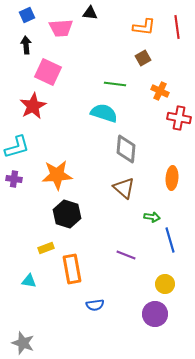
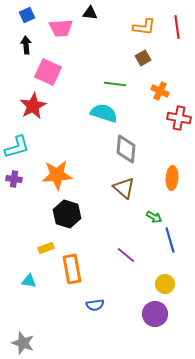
green arrow: moved 2 px right; rotated 21 degrees clockwise
purple line: rotated 18 degrees clockwise
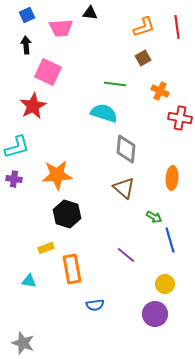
orange L-shape: rotated 25 degrees counterclockwise
red cross: moved 1 px right
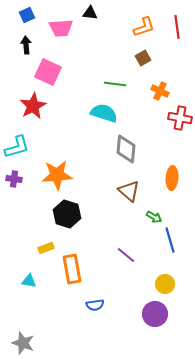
brown triangle: moved 5 px right, 3 px down
